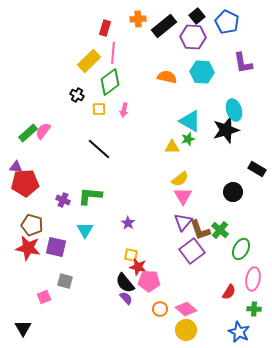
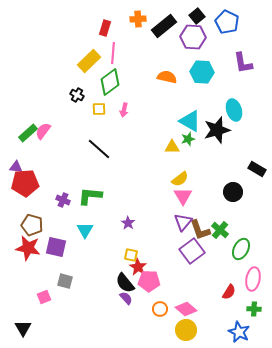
black star at (226, 130): moved 9 px left
red star at (138, 267): rotated 18 degrees clockwise
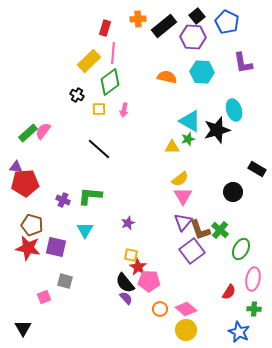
purple star at (128, 223): rotated 16 degrees clockwise
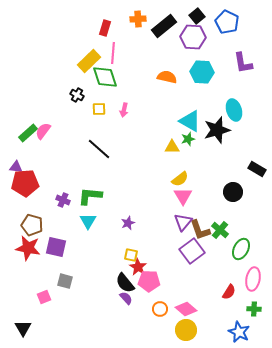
green diamond at (110, 82): moved 5 px left, 5 px up; rotated 72 degrees counterclockwise
cyan triangle at (85, 230): moved 3 px right, 9 px up
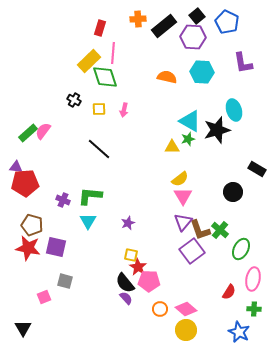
red rectangle at (105, 28): moved 5 px left
black cross at (77, 95): moved 3 px left, 5 px down
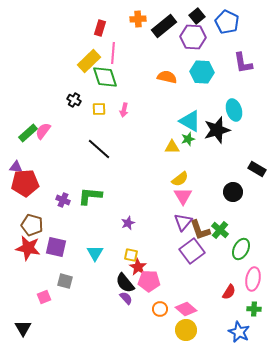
cyan triangle at (88, 221): moved 7 px right, 32 px down
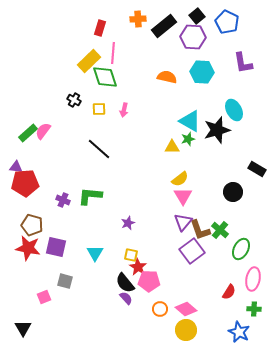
cyan ellipse at (234, 110): rotated 10 degrees counterclockwise
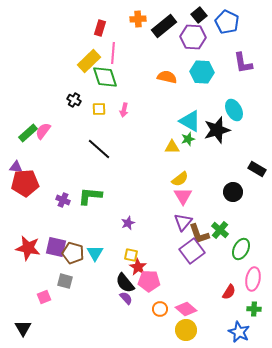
black square at (197, 16): moved 2 px right, 1 px up
brown pentagon at (32, 225): moved 41 px right, 28 px down
brown L-shape at (200, 230): moved 1 px left, 4 px down
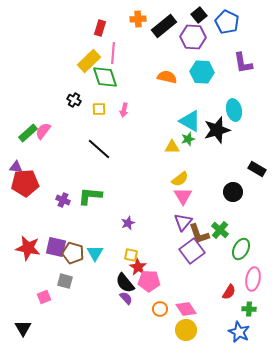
cyan ellipse at (234, 110): rotated 15 degrees clockwise
pink diamond at (186, 309): rotated 15 degrees clockwise
green cross at (254, 309): moved 5 px left
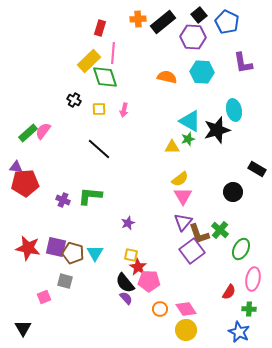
black rectangle at (164, 26): moved 1 px left, 4 px up
